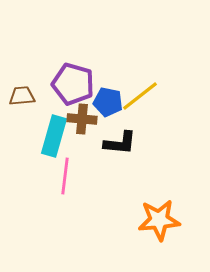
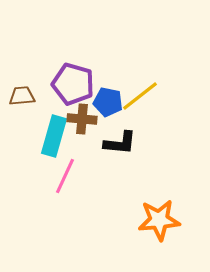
pink line: rotated 18 degrees clockwise
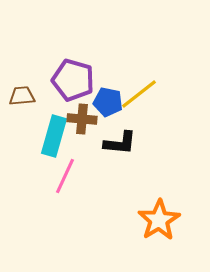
purple pentagon: moved 4 px up
yellow line: moved 1 px left, 2 px up
orange star: rotated 27 degrees counterclockwise
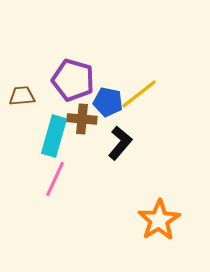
black L-shape: rotated 56 degrees counterclockwise
pink line: moved 10 px left, 3 px down
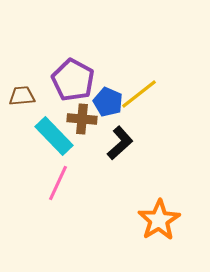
purple pentagon: rotated 12 degrees clockwise
blue pentagon: rotated 12 degrees clockwise
cyan rectangle: rotated 60 degrees counterclockwise
black L-shape: rotated 8 degrees clockwise
pink line: moved 3 px right, 4 px down
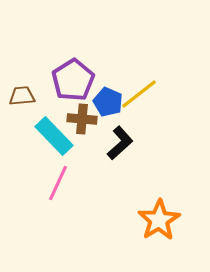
purple pentagon: rotated 12 degrees clockwise
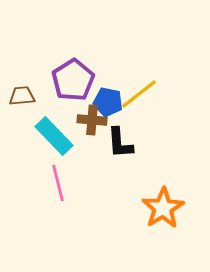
blue pentagon: rotated 12 degrees counterclockwise
brown cross: moved 10 px right, 1 px down
black L-shape: rotated 128 degrees clockwise
pink line: rotated 39 degrees counterclockwise
orange star: moved 4 px right, 12 px up
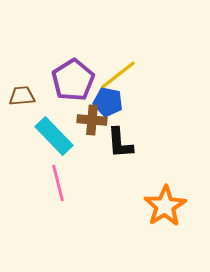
yellow line: moved 21 px left, 19 px up
orange star: moved 2 px right, 2 px up
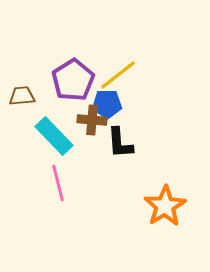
blue pentagon: moved 1 px left, 2 px down; rotated 12 degrees counterclockwise
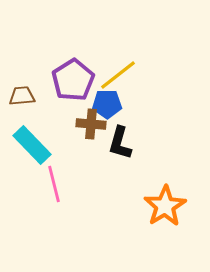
brown cross: moved 1 px left, 4 px down
cyan rectangle: moved 22 px left, 9 px down
black L-shape: rotated 20 degrees clockwise
pink line: moved 4 px left, 1 px down
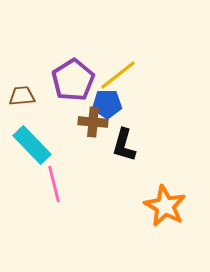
brown cross: moved 2 px right, 2 px up
black L-shape: moved 4 px right, 2 px down
orange star: rotated 12 degrees counterclockwise
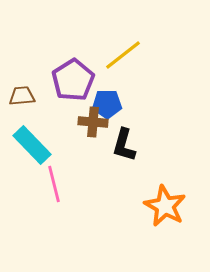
yellow line: moved 5 px right, 20 px up
